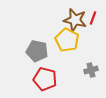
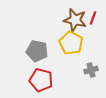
yellow pentagon: moved 4 px right, 3 px down
red pentagon: moved 4 px left, 1 px down
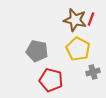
red line: moved 2 px left, 1 px down
yellow pentagon: moved 7 px right, 6 px down
gray cross: moved 2 px right, 2 px down
red pentagon: moved 10 px right
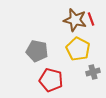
red line: rotated 40 degrees counterclockwise
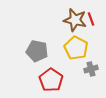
yellow pentagon: moved 2 px left, 1 px up
gray cross: moved 2 px left, 3 px up
red pentagon: rotated 20 degrees clockwise
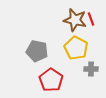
gray cross: rotated 16 degrees clockwise
